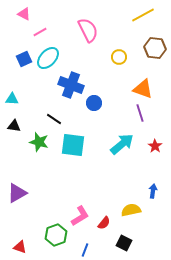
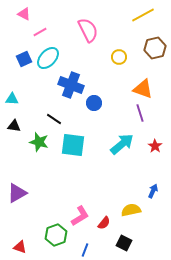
brown hexagon: rotated 20 degrees counterclockwise
blue arrow: rotated 16 degrees clockwise
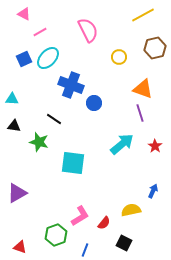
cyan square: moved 18 px down
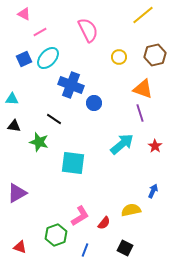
yellow line: rotated 10 degrees counterclockwise
brown hexagon: moved 7 px down
black square: moved 1 px right, 5 px down
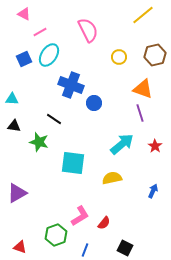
cyan ellipse: moved 1 px right, 3 px up; rotated 10 degrees counterclockwise
yellow semicircle: moved 19 px left, 32 px up
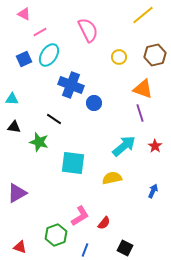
black triangle: moved 1 px down
cyan arrow: moved 2 px right, 2 px down
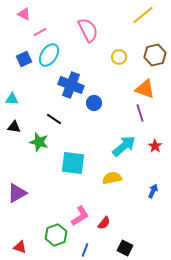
orange triangle: moved 2 px right
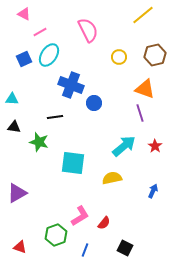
black line: moved 1 px right, 2 px up; rotated 42 degrees counterclockwise
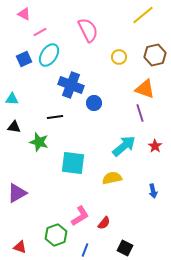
blue arrow: rotated 144 degrees clockwise
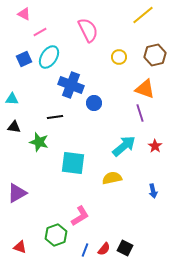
cyan ellipse: moved 2 px down
red semicircle: moved 26 px down
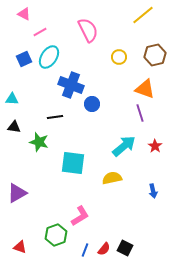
blue circle: moved 2 px left, 1 px down
